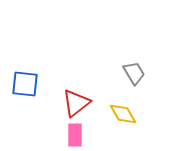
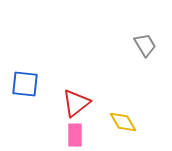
gray trapezoid: moved 11 px right, 28 px up
yellow diamond: moved 8 px down
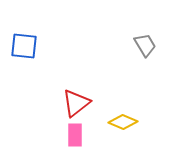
blue square: moved 1 px left, 38 px up
yellow diamond: rotated 36 degrees counterclockwise
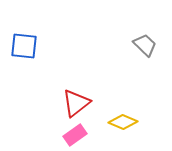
gray trapezoid: rotated 15 degrees counterclockwise
pink rectangle: rotated 55 degrees clockwise
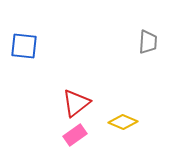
gray trapezoid: moved 3 px right, 3 px up; rotated 50 degrees clockwise
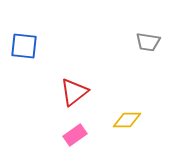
gray trapezoid: rotated 95 degrees clockwise
red triangle: moved 2 px left, 11 px up
yellow diamond: moved 4 px right, 2 px up; rotated 24 degrees counterclockwise
